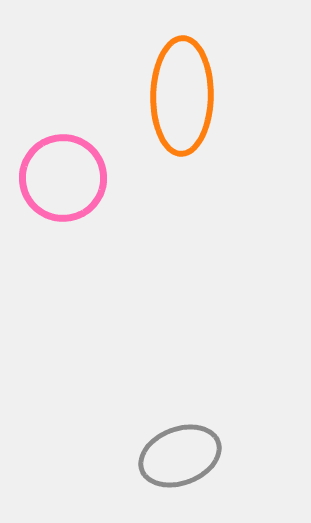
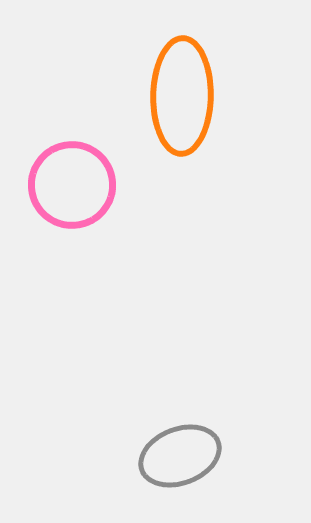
pink circle: moved 9 px right, 7 px down
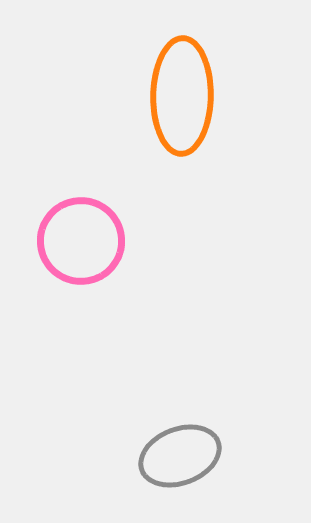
pink circle: moved 9 px right, 56 px down
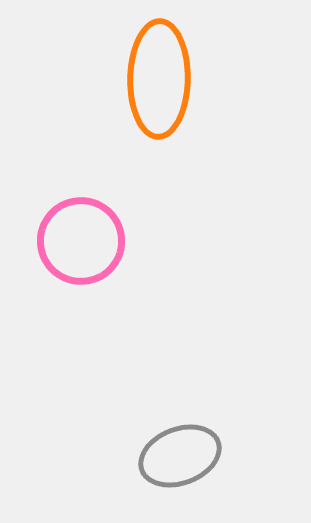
orange ellipse: moved 23 px left, 17 px up
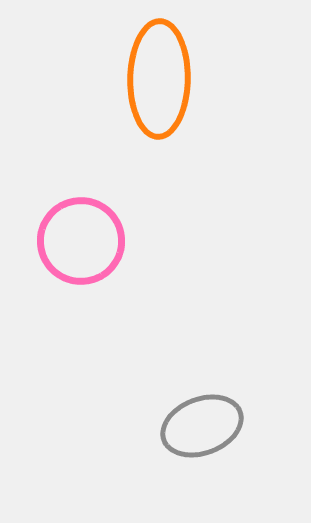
gray ellipse: moved 22 px right, 30 px up
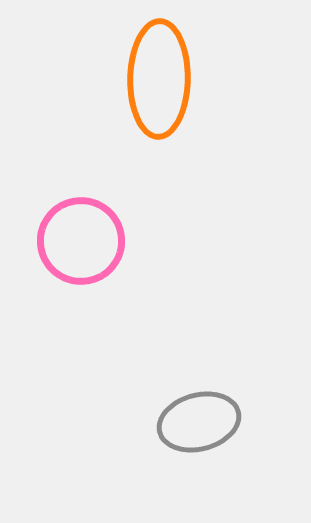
gray ellipse: moved 3 px left, 4 px up; rotated 6 degrees clockwise
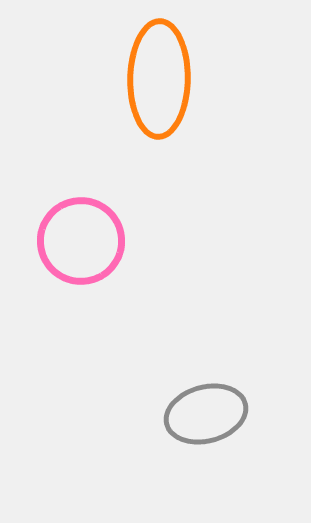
gray ellipse: moved 7 px right, 8 px up
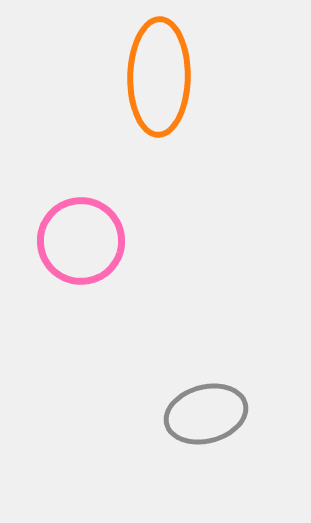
orange ellipse: moved 2 px up
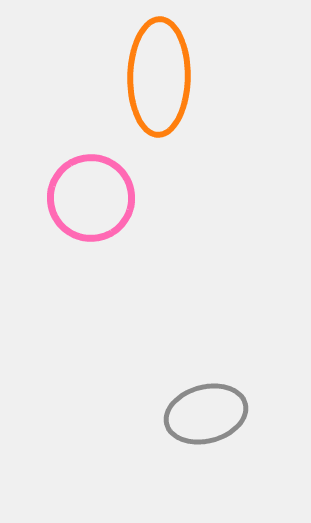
pink circle: moved 10 px right, 43 px up
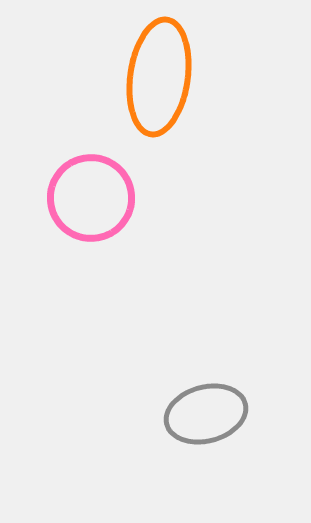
orange ellipse: rotated 7 degrees clockwise
